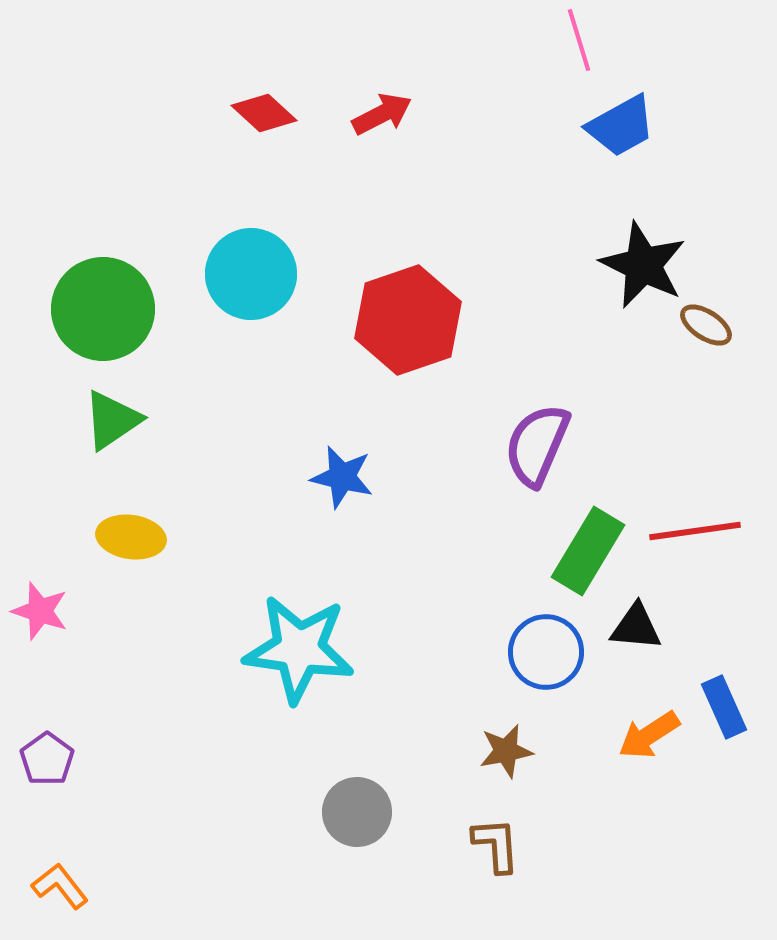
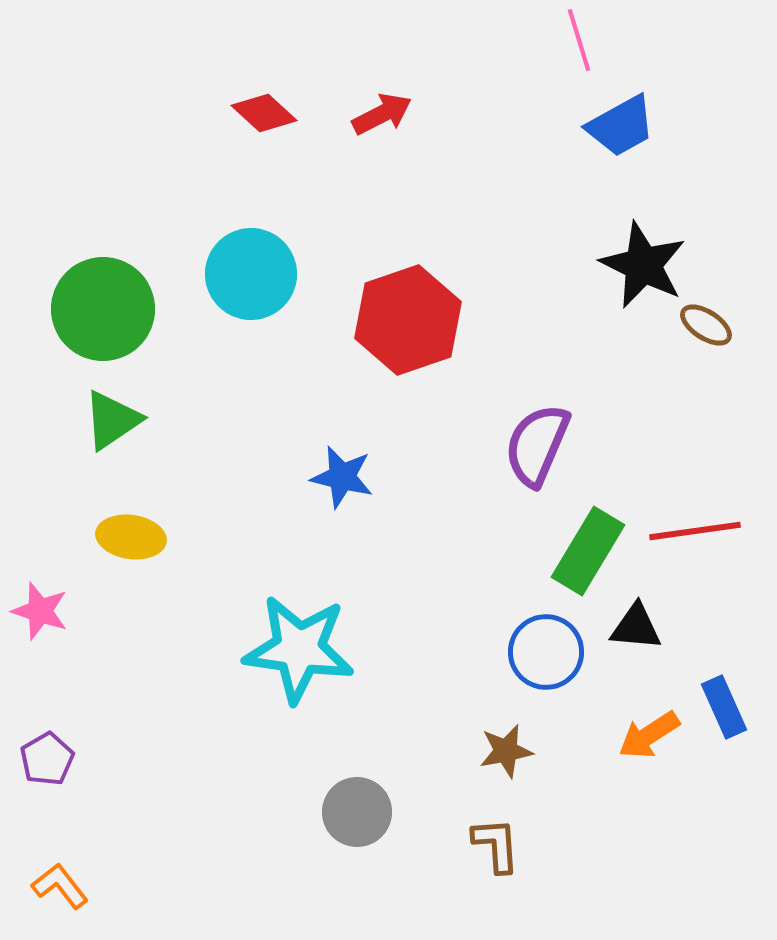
purple pentagon: rotated 6 degrees clockwise
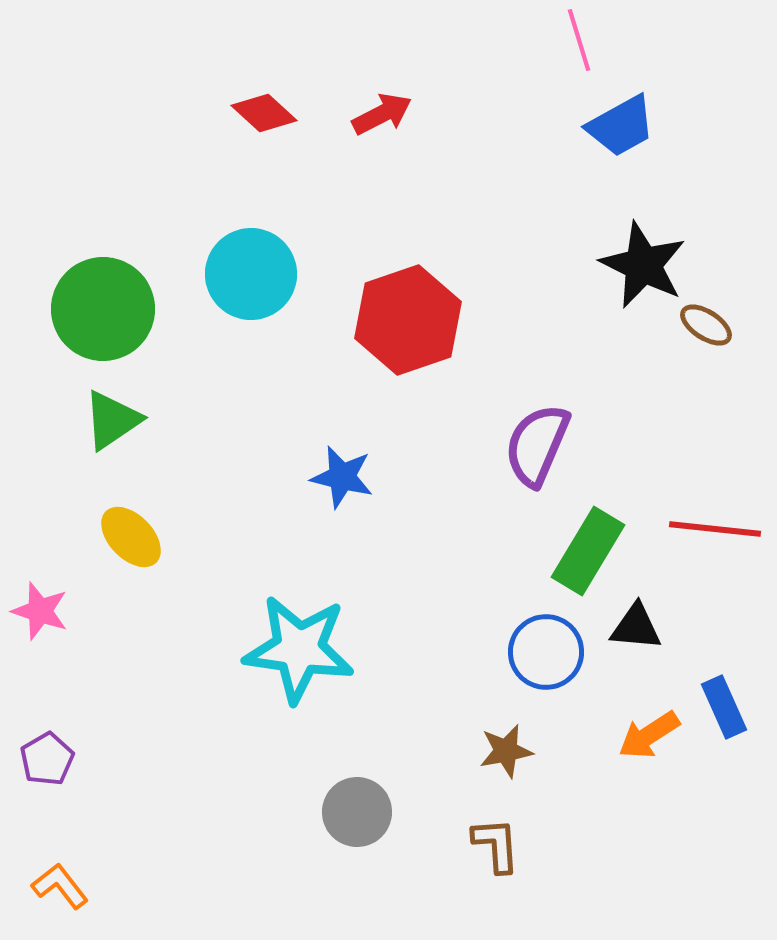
red line: moved 20 px right, 2 px up; rotated 14 degrees clockwise
yellow ellipse: rotated 38 degrees clockwise
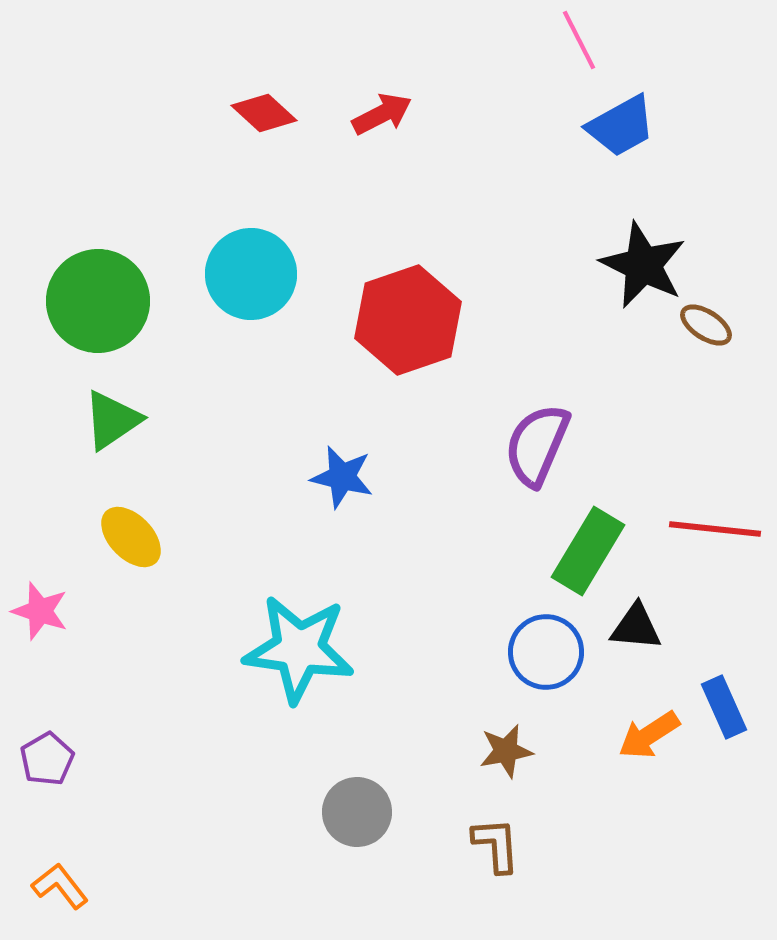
pink line: rotated 10 degrees counterclockwise
green circle: moved 5 px left, 8 px up
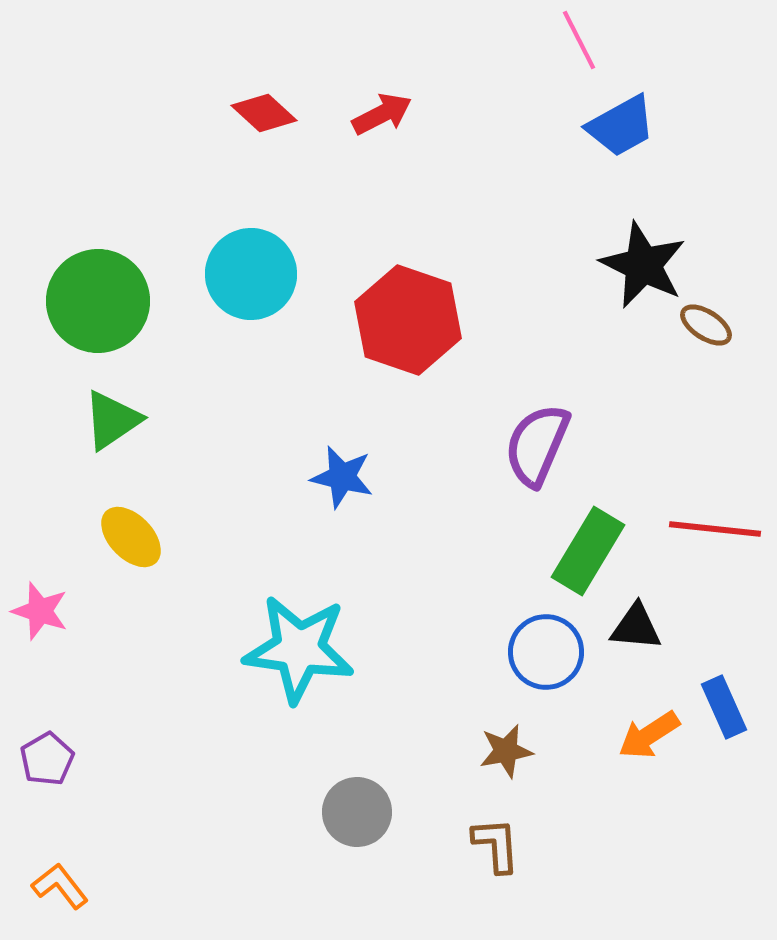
red hexagon: rotated 22 degrees counterclockwise
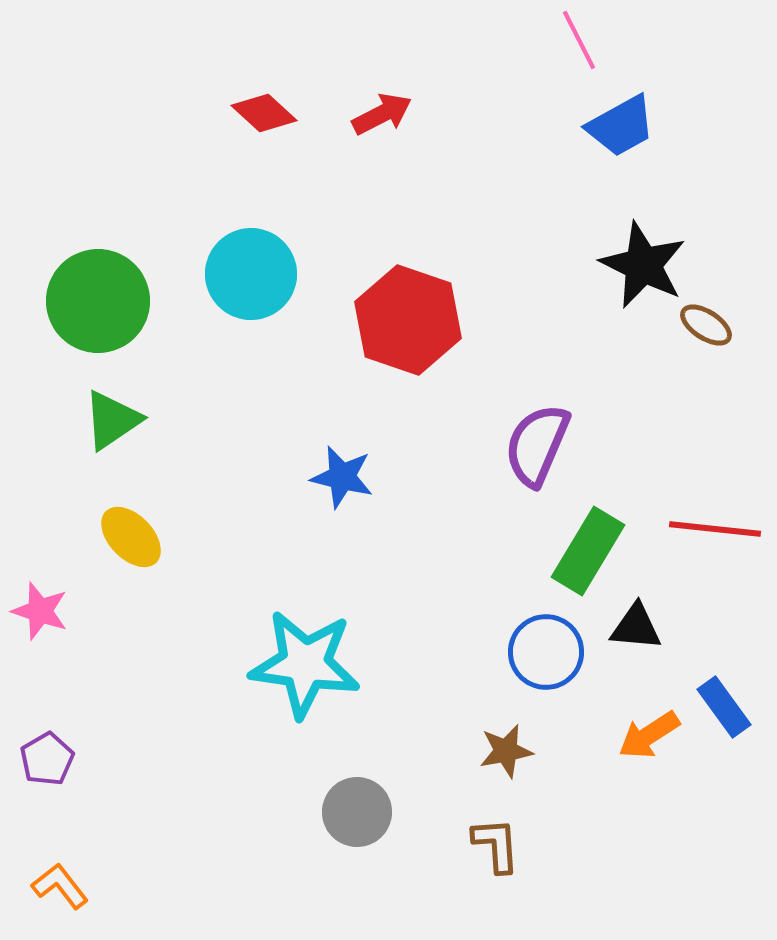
cyan star: moved 6 px right, 15 px down
blue rectangle: rotated 12 degrees counterclockwise
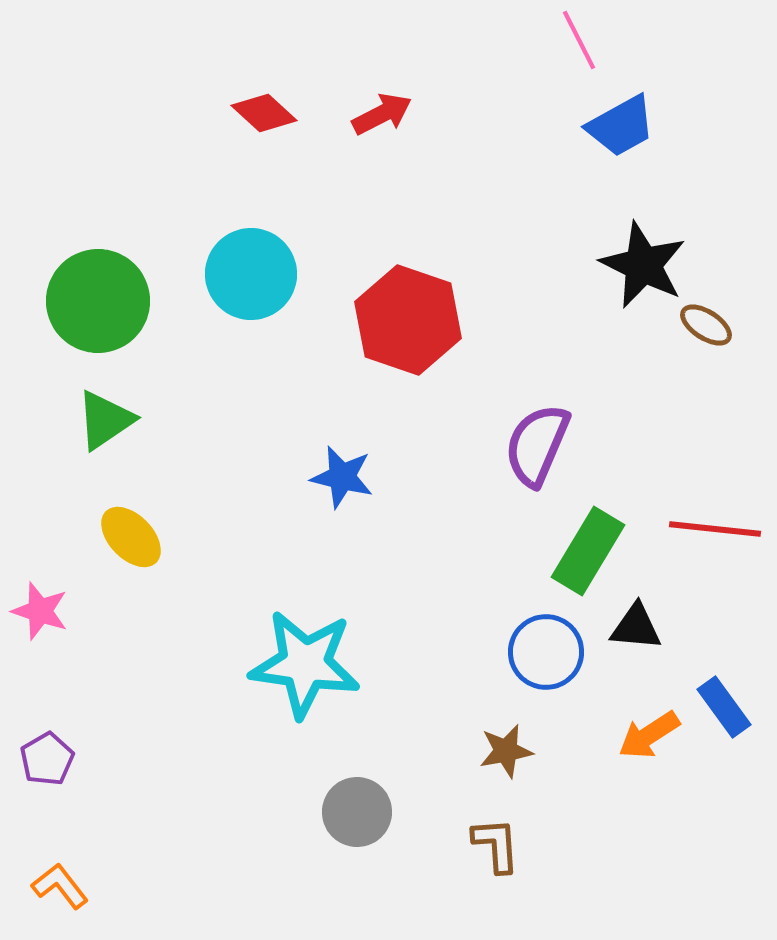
green triangle: moved 7 px left
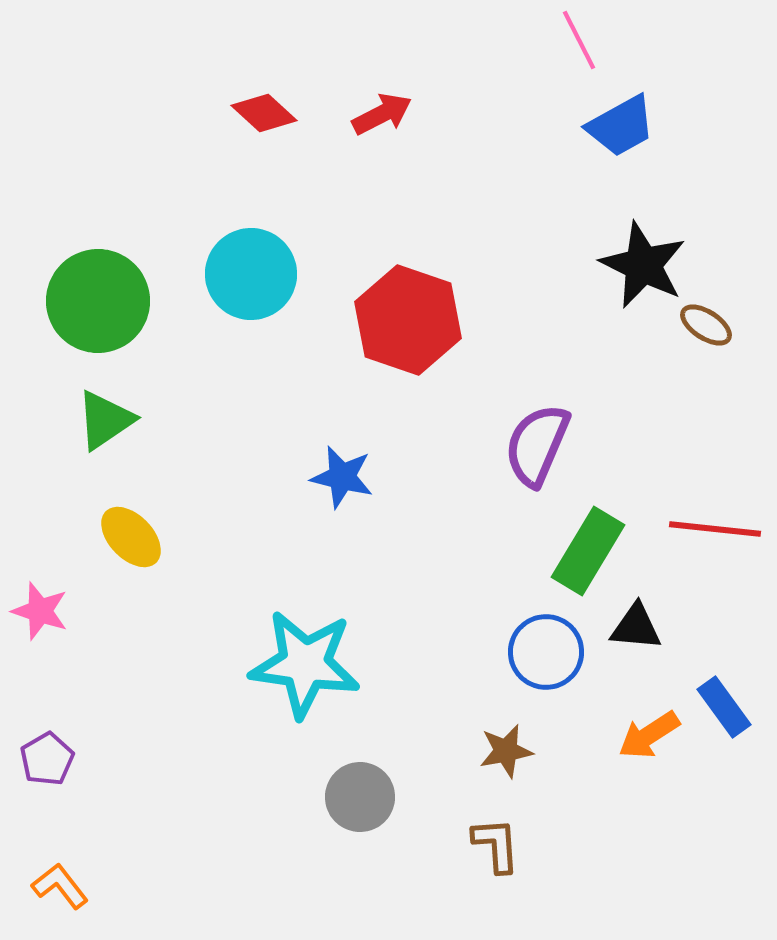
gray circle: moved 3 px right, 15 px up
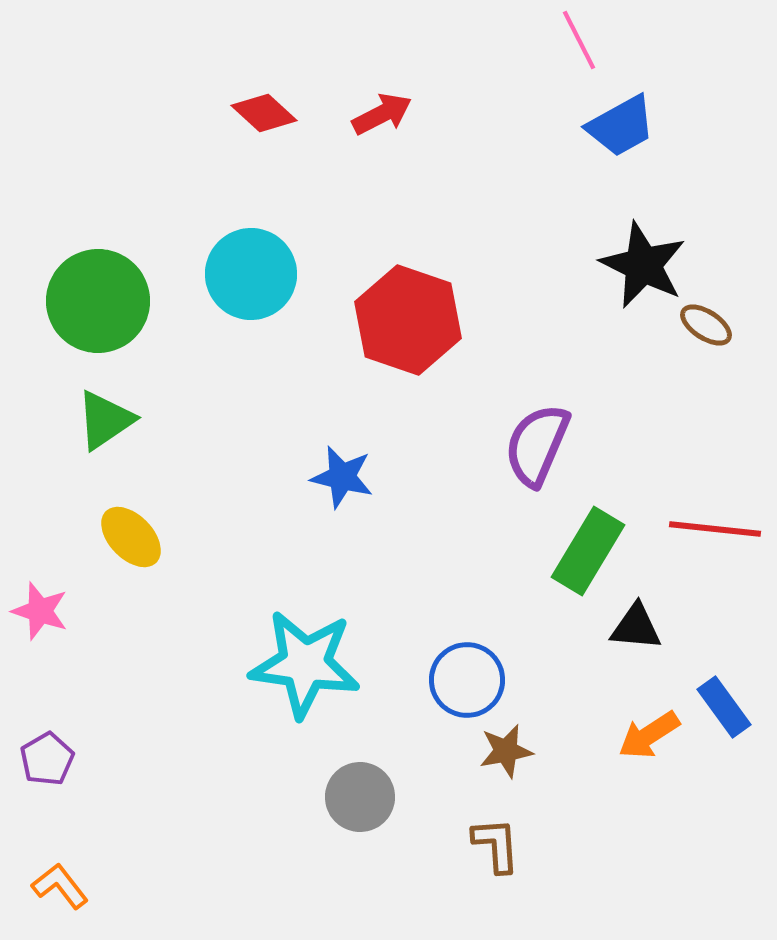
blue circle: moved 79 px left, 28 px down
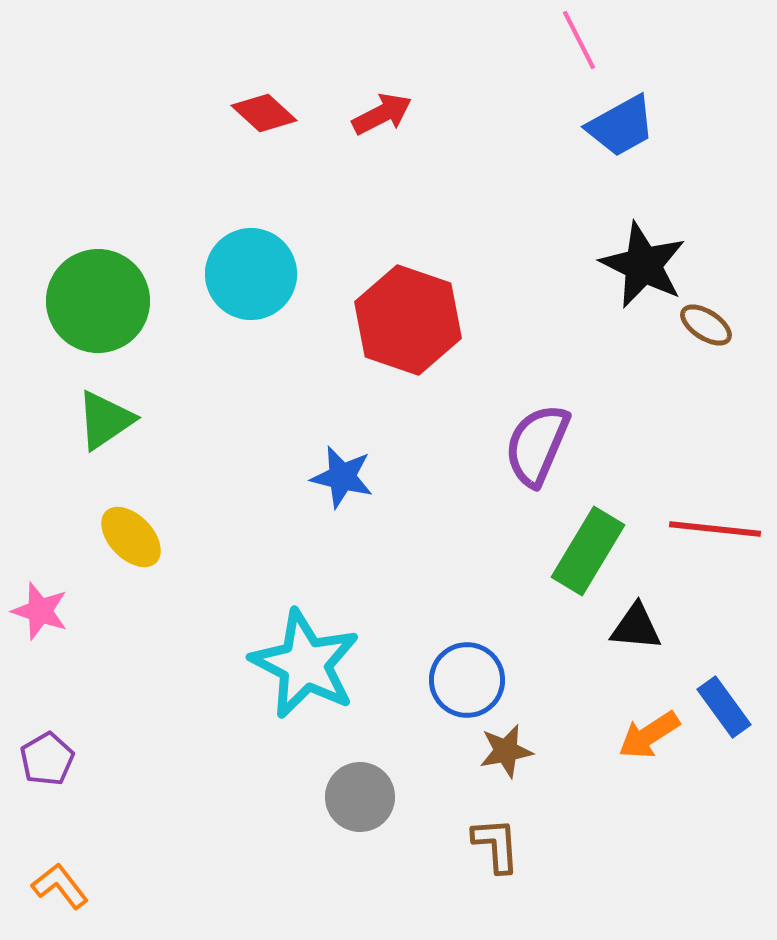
cyan star: rotated 19 degrees clockwise
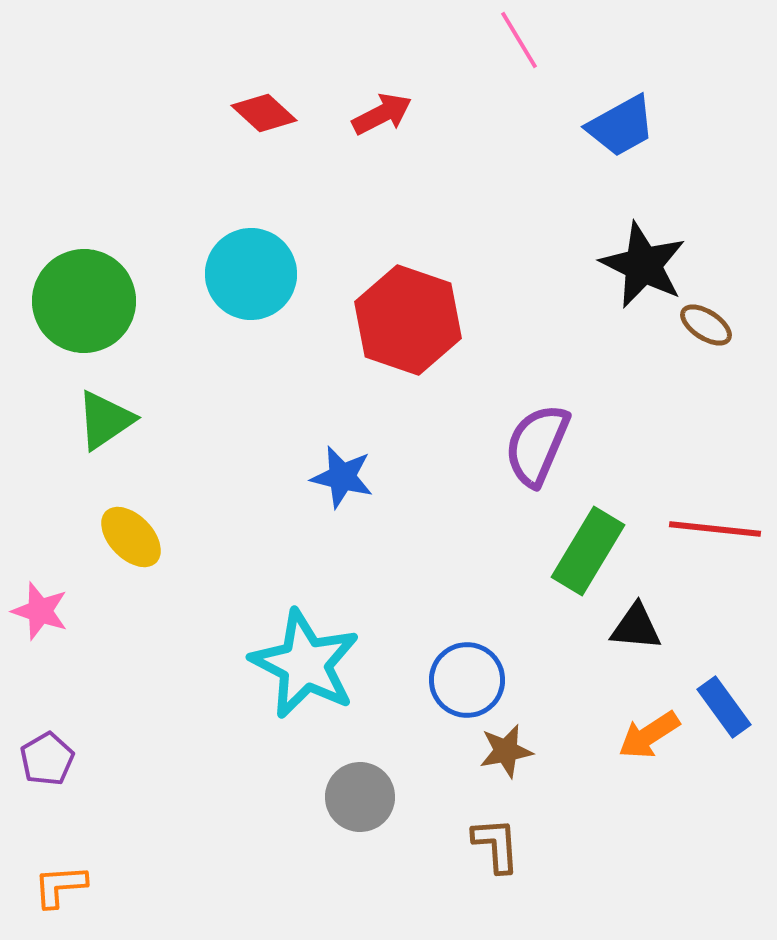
pink line: moved 60 px left; rotated 4 degrees counterclockwise
green circle: moved 14 px left
orange L-shape: rotated 56 degrees counterclockwise
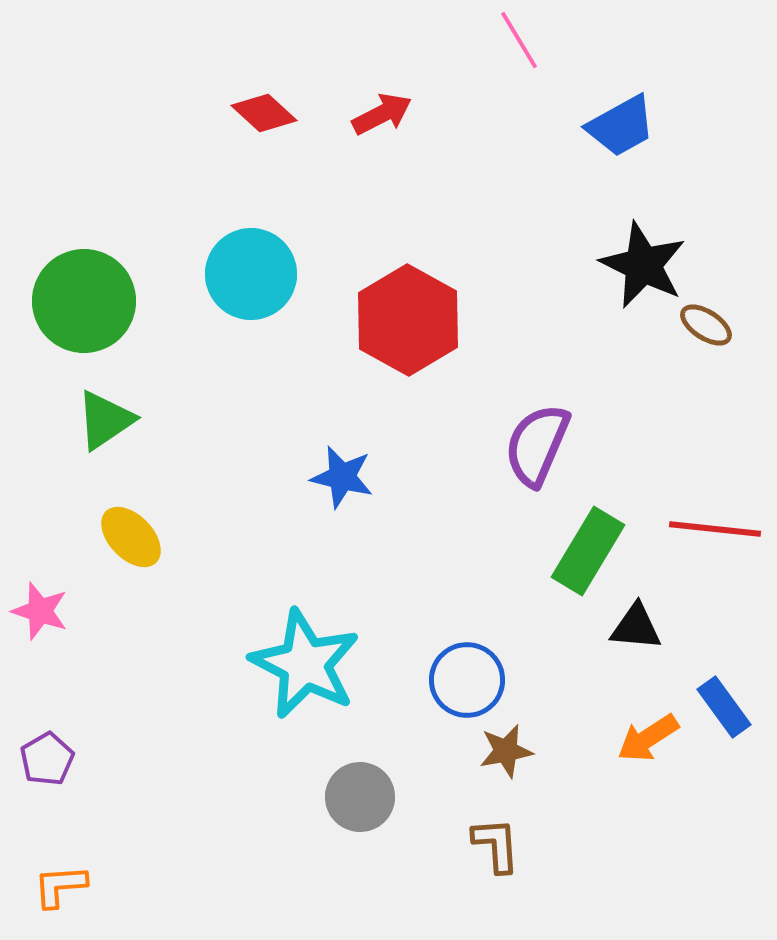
red hexagon: rotated 10 degrees clockwise
orange arrow: moved 1 px left, 3 px down
